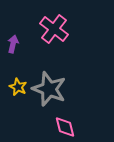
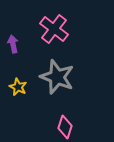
purple arrow: rotated 24 degrees counterclockwise
gray star: moved 8 px right, 12 px up
pink diamond: rotated 30 degrees clockwise
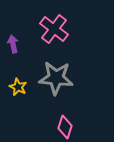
gray star: moved 1 px left, 1 px down; rotated 16 degrees counterclockwise
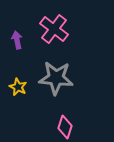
purple arrow: moved 4 px right, 4 px up
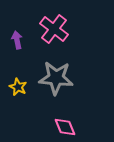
pink diamond: rotated 40 degrees counterclockwise
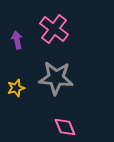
yellow star: moved 2 px left, 1 px down; rotated 30 degrees clockwise
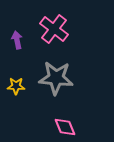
yellow star: moved 2 px up; rotated 18 degrees clockwise
